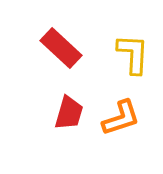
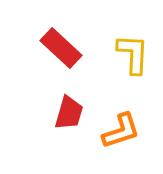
orange L-shape: moved 13 px down
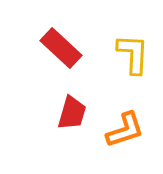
red trapezoid: moved 3 px right
orange L-shape: moved 4 px right, 1 px up
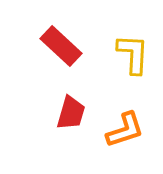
red rectangle: moved 2 px up
red trapezoid: moved 1 px left
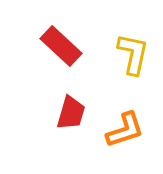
yellow L-shape: rotated 9 degrees clockwise
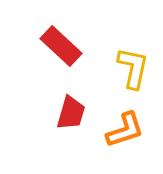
yellow L-shape: moved 14 px down
